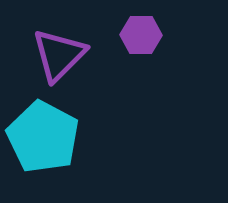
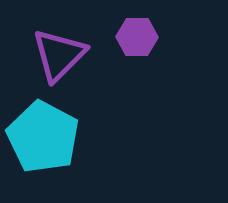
purple hexagon: moved 4 px left, 2 px down
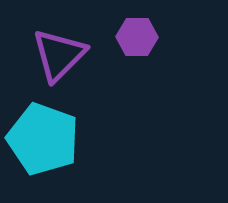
cyan pentagon: moved 2 px down; rotated 8 degrees counterclockwise
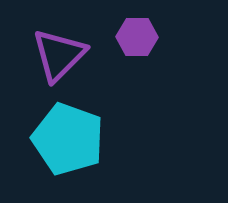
cyan pentagon: moved 25 px right
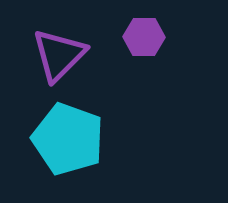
purple hexagon: moved 7 px right
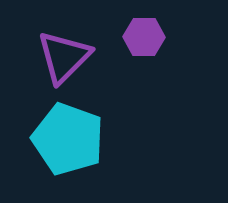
purple triangle: moved 5 px right, 2 px down
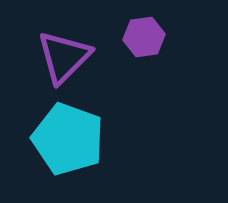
purple hexagon: rotated 9 degrees counterclockwise
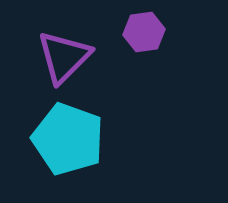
purple hexagon: moved 5 px up
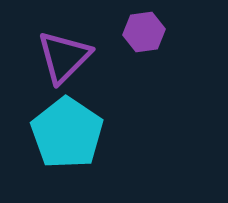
cyan pentagon: moved 1 px left, 6 px up; rotated 14 degrees clockwise
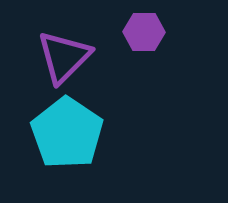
purple hexagon: rotated 9 degrees clockwise
